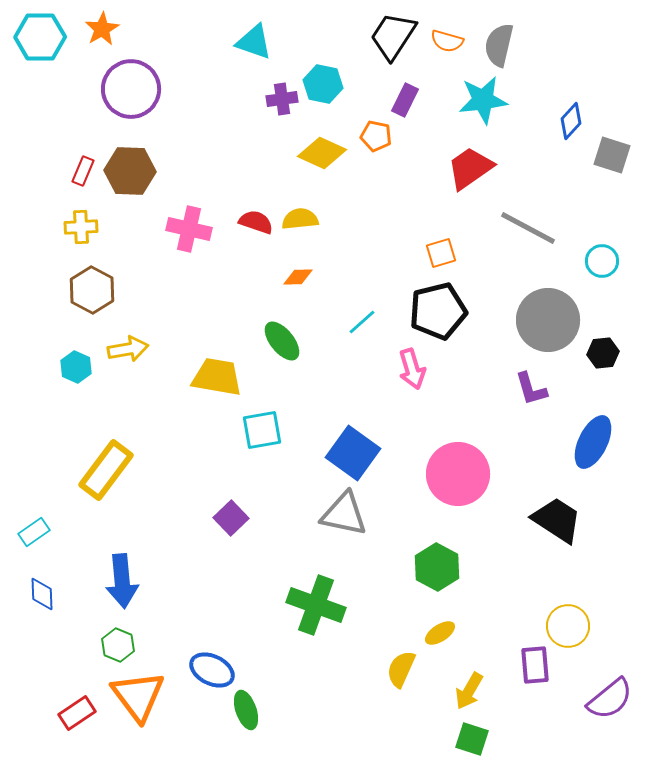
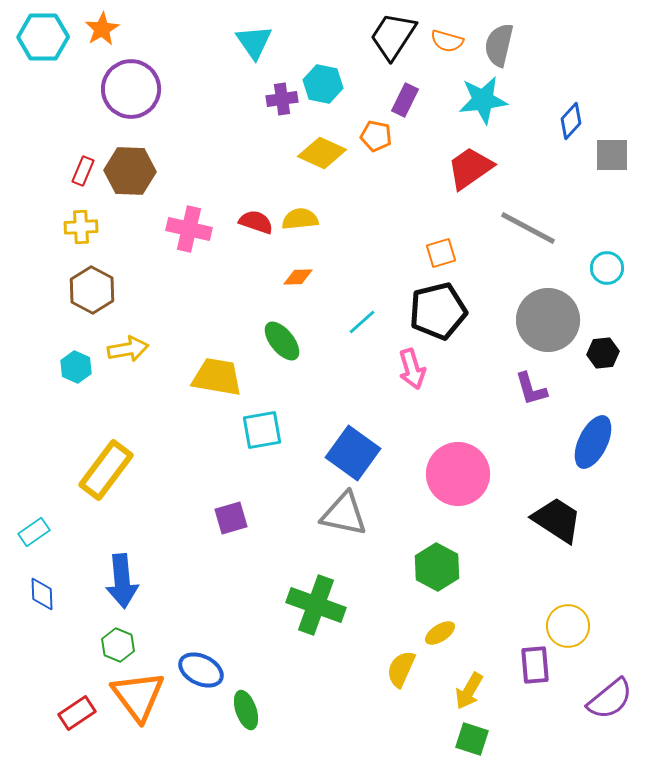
cyan hexagon at (40, 37): moved 3 px right
cyan triangle at (254, 42): rotated 36 degrees clockwise
gray square at (612, 155): rotated 18 degrees counterclockwise
cyan circle at (602, 261): moved 5 px right, 7 px down
purple square at (231, 518): rotated 28 degrees clockwise
blue ellipse at (212, 670): moved 11 px left
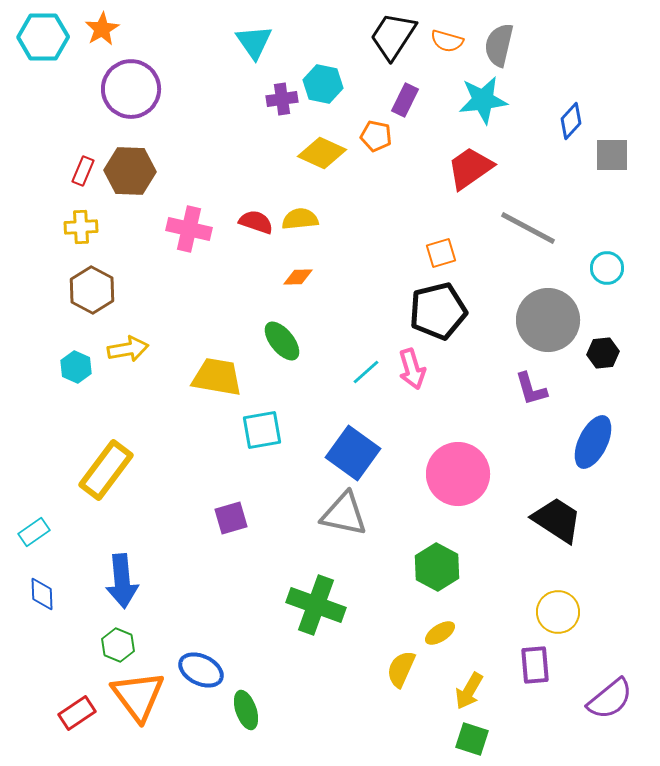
cyan line at (362, 322): moved 4 px right, 50 px down
yellow circle at (568, 626): moved 10 px left, 14 px up
